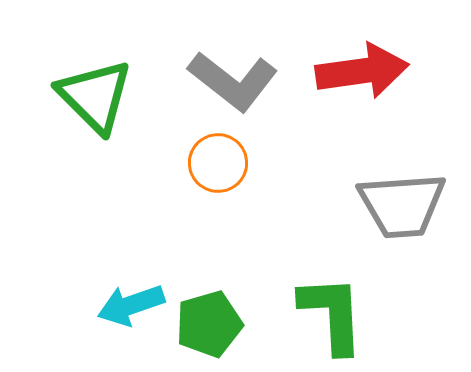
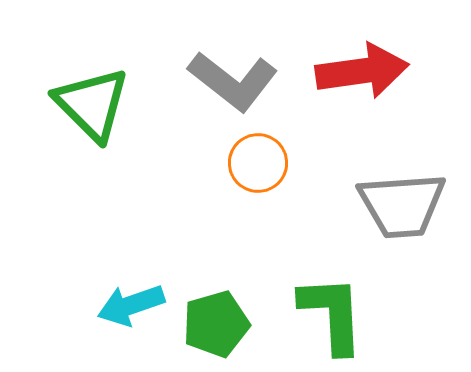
green triangle: moved 3 px left, 8 px down
orange circle: moved 40 px right
green pentagon: moved 7 px right
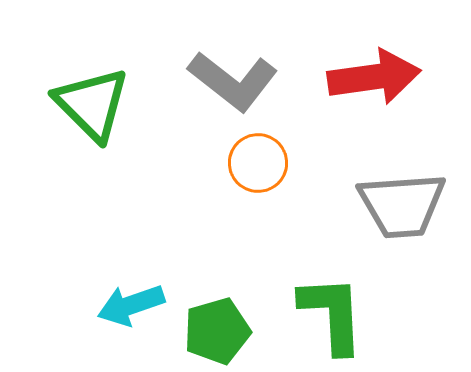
red arrow: moved 12 px right, 6 px down
green pentagon: moved 1 px right, 7 px down
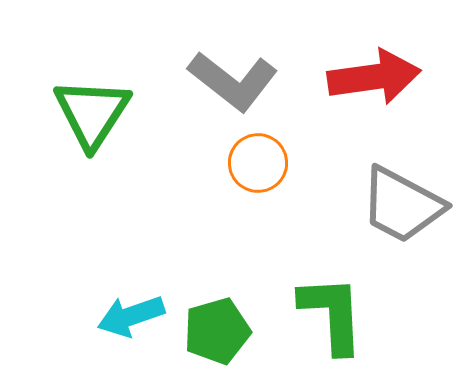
green triangle: moved 9 px down; rotated 18 degrees clockwise
gray trapezoid: rotated 32 degrees clockwise
cyan arrow: moved 11 px down
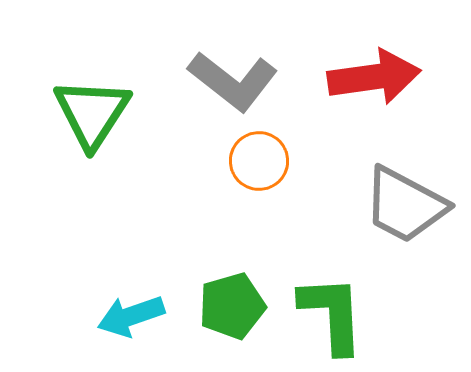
orange circle: moved 1 px right, 2 px up
gray trapezoid: moved 3 px right
green pentagon: moved 15 px right, 25 px up
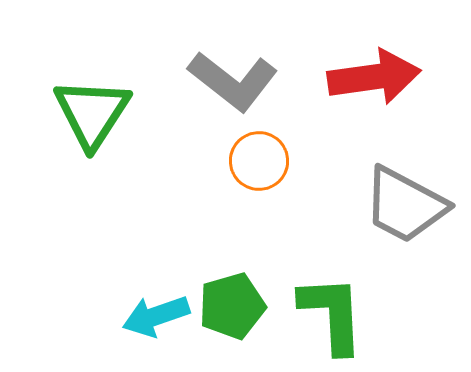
cyan arrow: moved 25 px right
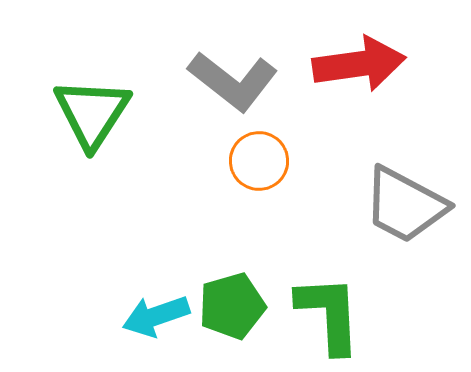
red arrow: moved 15 px left, 13 px up
green L-shape: moved 3 px left
